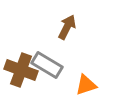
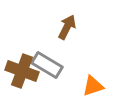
brown cross: moved 1 px right, 1 px down
orange triangle: moved 7 px right, 1 px down
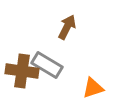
brown cross: rotated 12 degrees counterclockwise
orange triangle: moved 2 px down
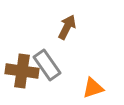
gray rectangle: rotated 24 degrees clockwise
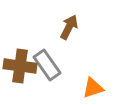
brown arrow: moved 2 px right
brown cross: moved 2 px left, 5 px up
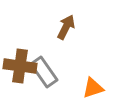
brown arrow: moved 3 px left
gray rectangle: moved 3 px left, 7 px down
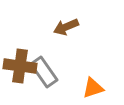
brown arrow: rotated 140 degrees counterclockwise
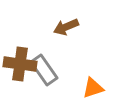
brown cross: moved 2 px up
gray rectangle: moved 2 px up
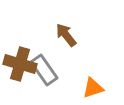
brown arrow: moved 8 px down; rotated 75 degrees clockwise
brown cross: rotated 8 degrees clockwise
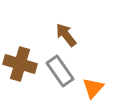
gray rectangle: moved 16 px right, 1 px down
orange triangle: rotated 30 degrees counterclockwise
